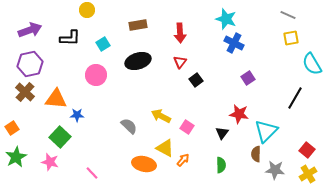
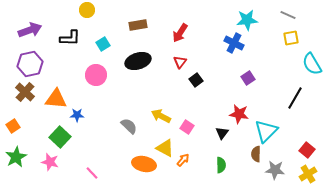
cyan star: moved 21 px right, 1 px down; rotated 25 degrees counterclockwise
red arrow: rotated 36 degrees clockwise
orange square: moved 1 px right, 2 px up
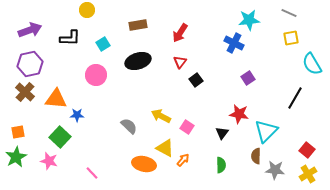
gray line: moved 1 px right, 2 px up
cyan star: moved 2 px right
orange square: moved 5 px right, 6 px down; rotated 24 degrees clockwise
brown semicircle: moved 2 px down
pink star: moved 1 px left, 1 px up
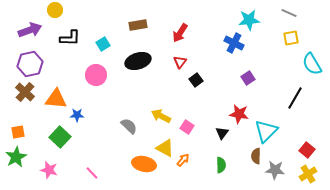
yellow circle: moved 32 px left
pink star: moved 9 px down
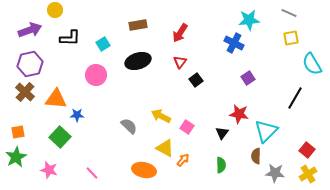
orange ellipse: moved 6 px down
gray star: moved 3 px down
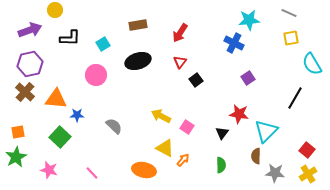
gray semicircle: moved 15 px left
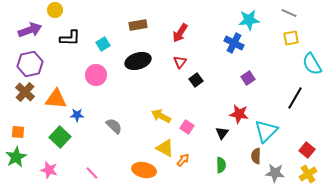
orange square: rotated 16 degrees clockwise
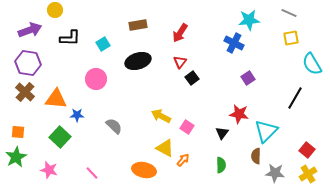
purple hexagon: moved 2 px left, 1 px up; rotated 20 degrees clockwise
pink circle: moved 4 px down
black square: moved 4 px left, 2 px up
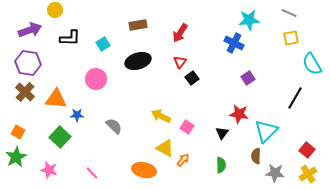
orange square: rotated 24 degrees clockwise
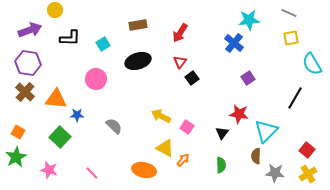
blue cross: rotated 12 degrees clockwise
